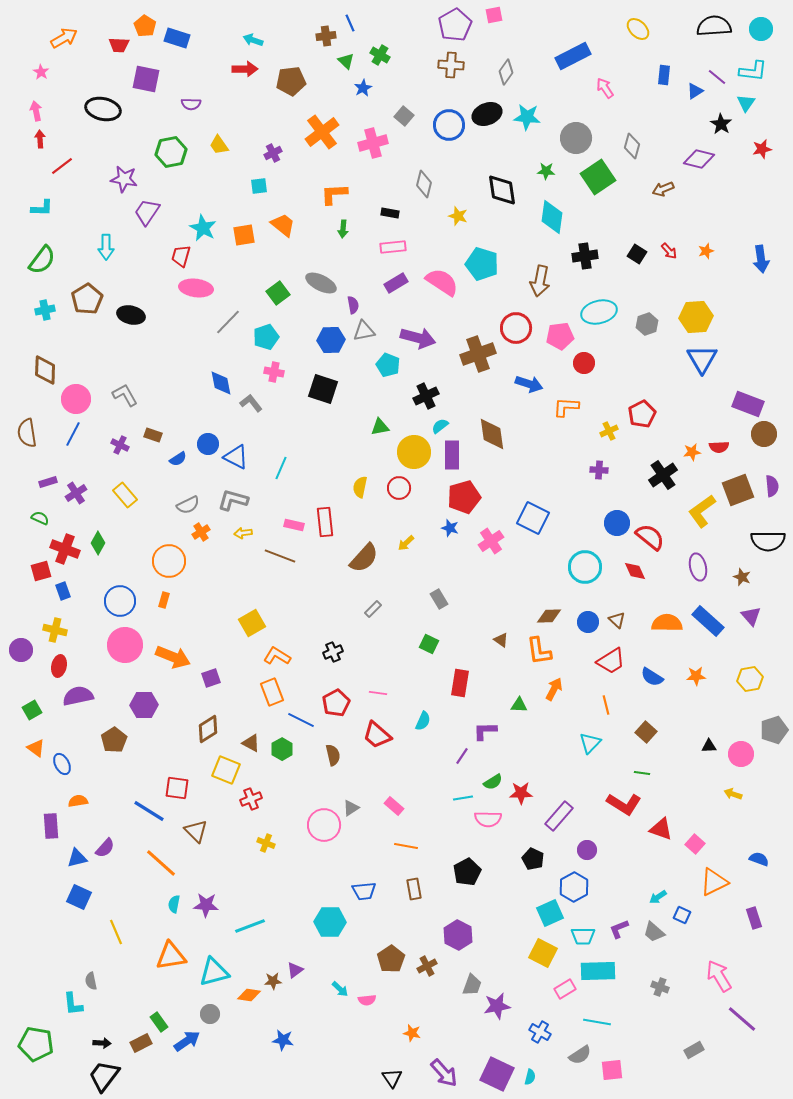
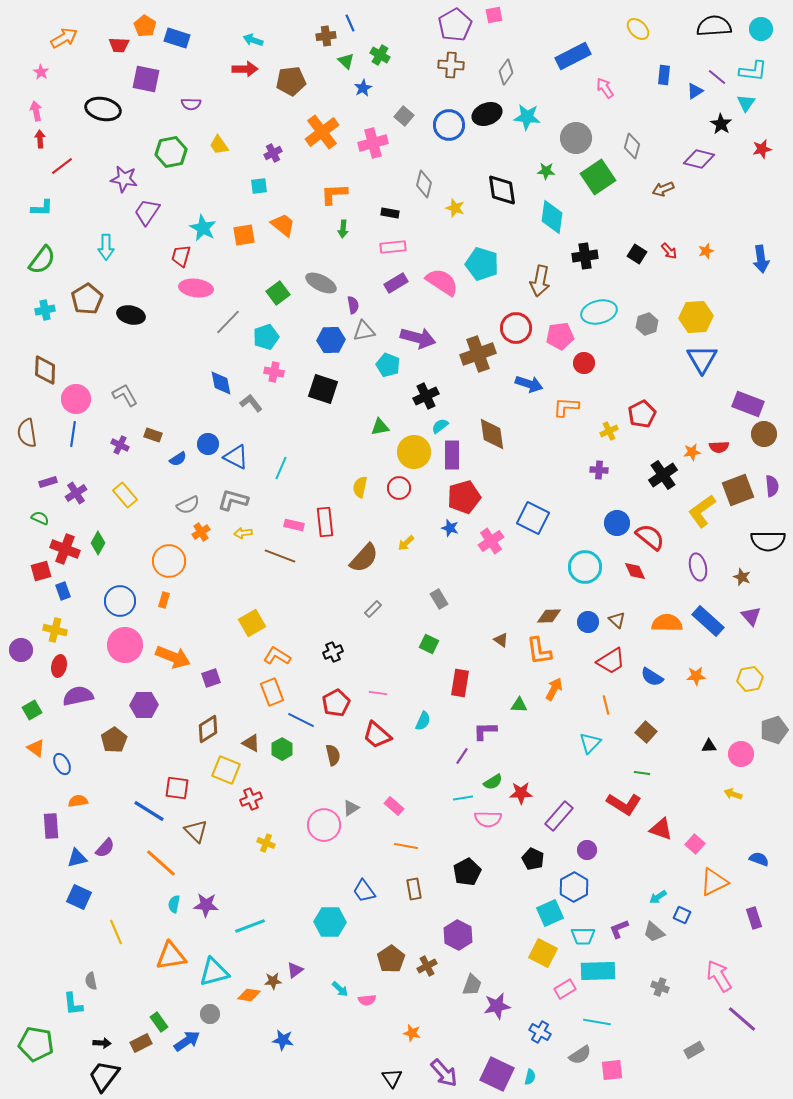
yellow star at (458, 216): moved 3 px left, 8 px up
blue line at (73, 434): rotated 20 degrees counterclockwise
blue trapezoid at (364, 891): rotated 60 degrees clockwise
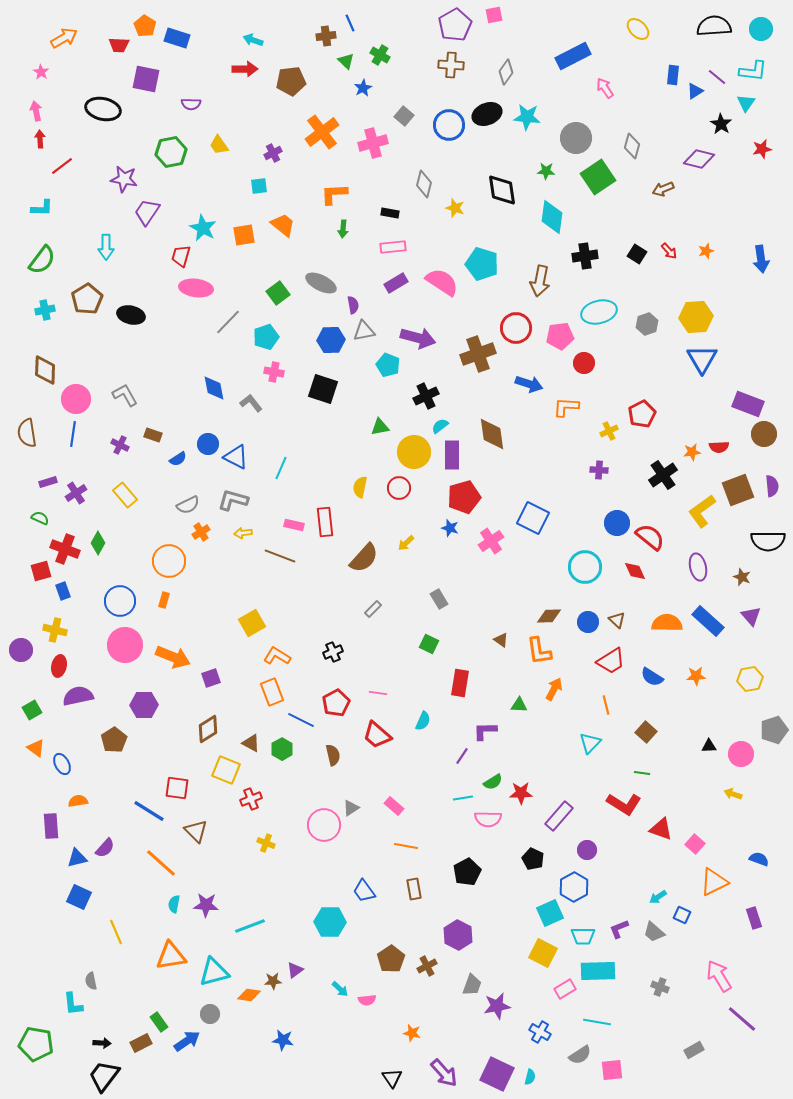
blue rectangle at (664, 75): moved 9 px right
blue diamond at (221, 383): moved 7 px left, 5 px down
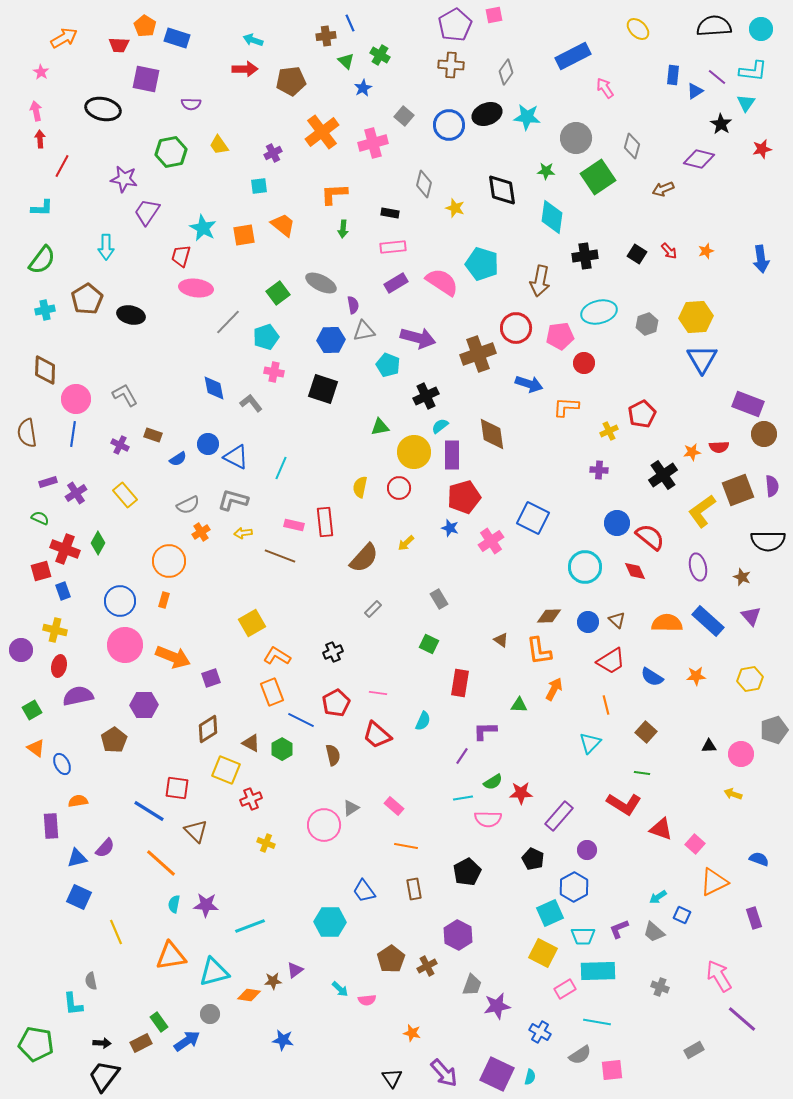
red line at (62, 166): rotated 25 degrees counterclockwise
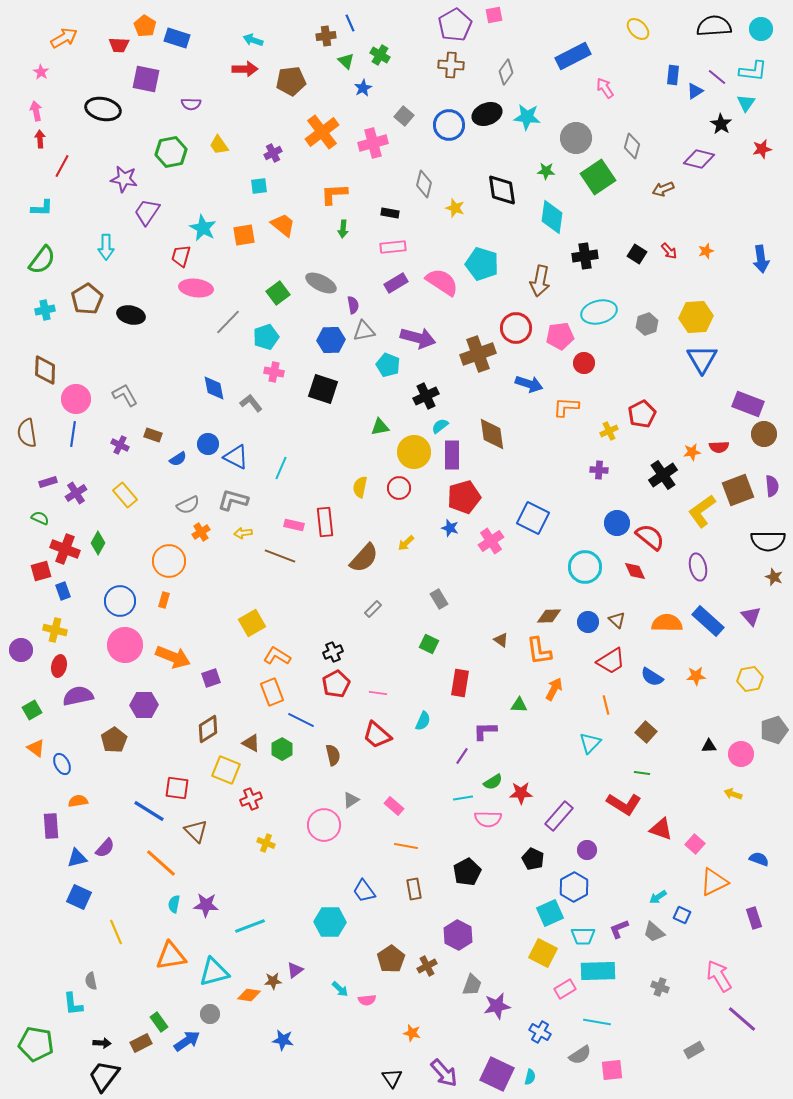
brown star at (742, 577): moved 32 px right
red pentagon at (336, 703): moved 19 px up
gray triangle at (351, 808): moved 8 px up
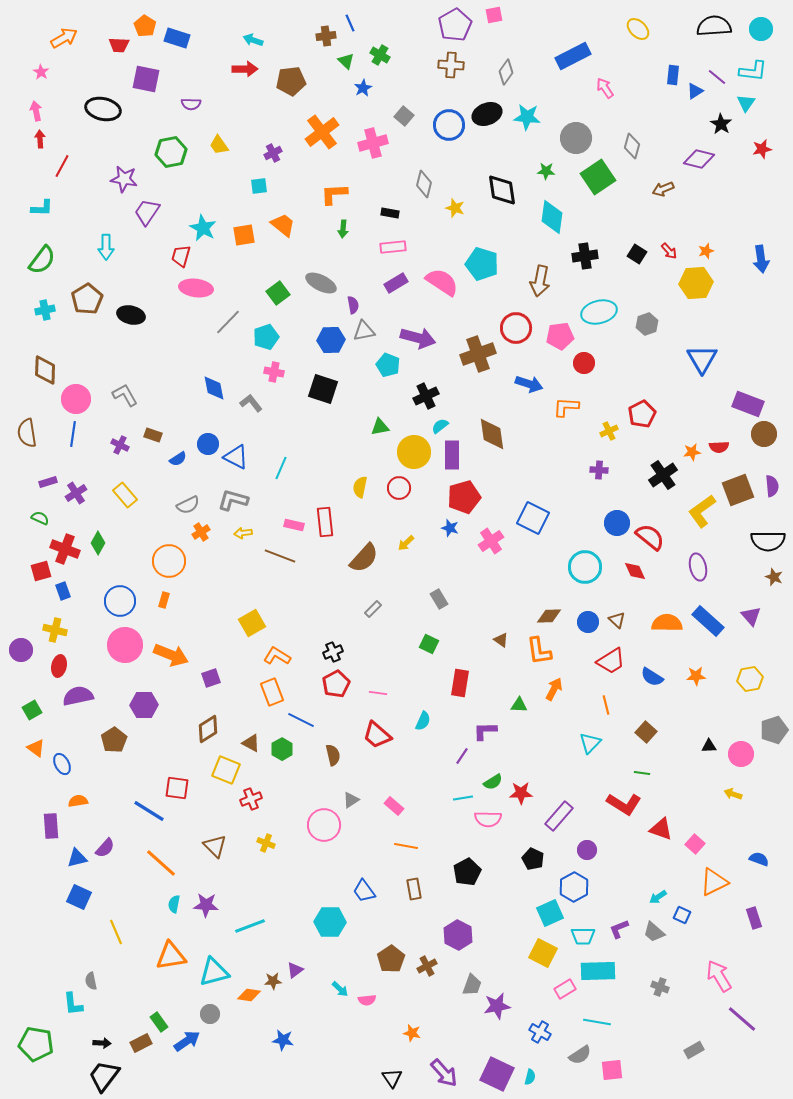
yellow hexagon at (696, 317): moved 34 px up
orange arrow at (173, 657): moved 2 px left, 2 px up
brown triangle at (196, 831): moved 19 px right, 15 px down
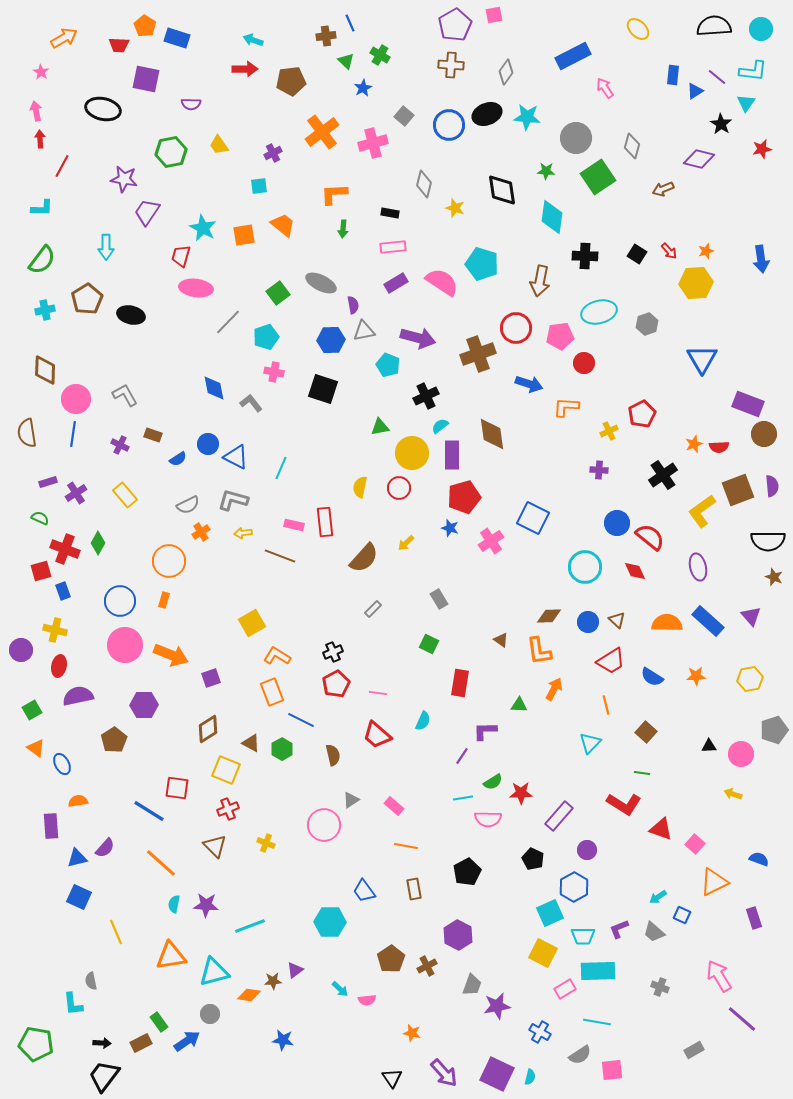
black cross at (585, 256): rotated 10 degrees clockwise
yellow circle at (414, 452): moved 2 px left, 1 px down
orange star at (692, 452): moved 2 px right, 8 px up; rotated 12 degrees counterclockwise
red cross at (251, 799): moved 23 px left, 10 px down
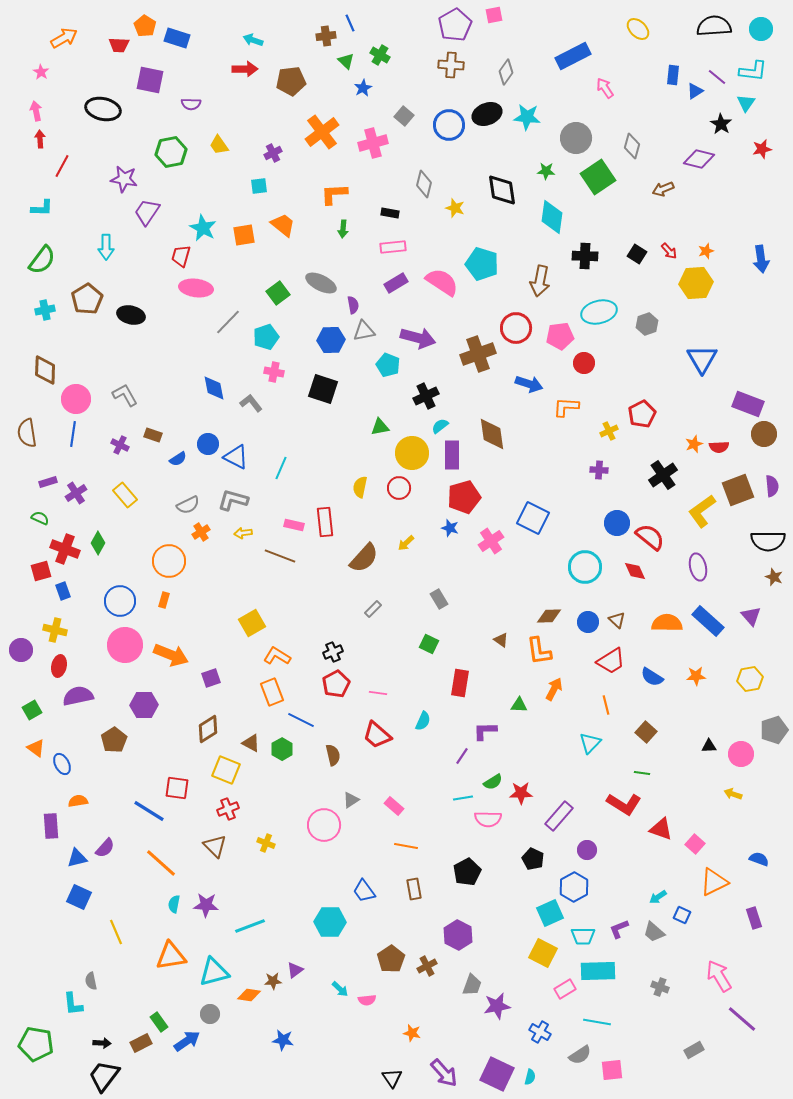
purple square at (146, 79): moved 4 px right, 1 px down
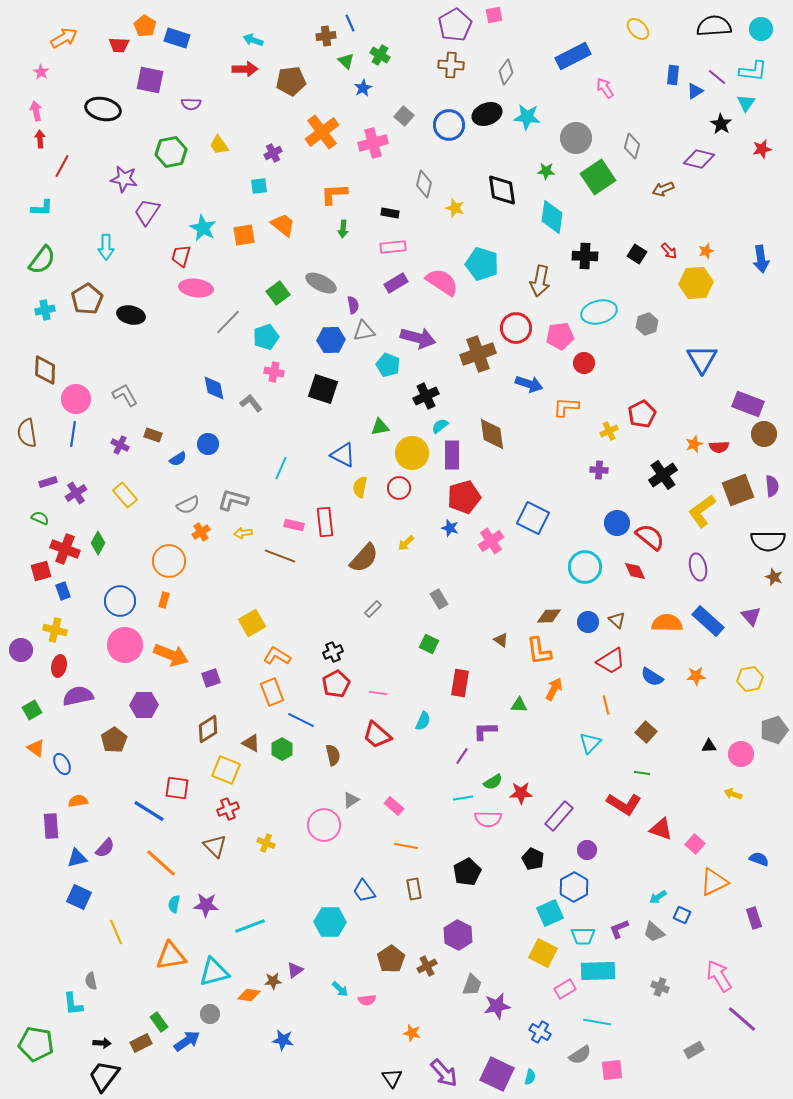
blue triangle at (236, 457): moved 107 px right, 2 px up
